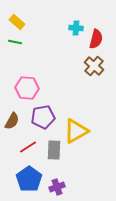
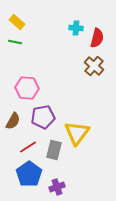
red semicircle: moved 1 px right, 1 px up
brown semicircle: moved 1 px right
yellow triangle: moved 1 px right, 2 px down; rotated 24 degrees counterclockwise
gray rectangle: rotated 12 degrees clockwise
blue pentagon: moved 5 px up
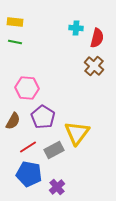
yellow rectangle: moved 2 px left; rotated 35 degrees counterclockwise
purple pentagon: rotated 30 degrees counterclockwise
gray rectangle: rotated 48 degrees clockwise
blue pentagon: rotated 25 degrees counterclockwise
purple cross: rotated 21 degrees counterclockwise
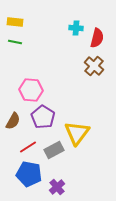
pink hexagon: moved 4 px right, 2 px down
